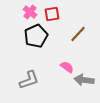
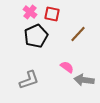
red square: rotated 21 degrees clockwise
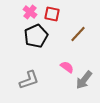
gray arrow: rotated 60 degrees counterclockwise
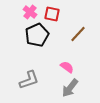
black pentagon: moved 1 px right, 1 px up
gray arrow: moved 14 px left, 8 px down
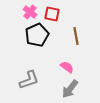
brown line: moved 2 px left, 2 px down; rotated 54 degrees counterclockwise
gray arrow: moved 1 px down
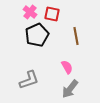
pink semicircle: rotated 24 degrees clockwise
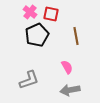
red square: moved 1 px left
gray arrow: moved 1 px down; rotated 42 degrees clockwise
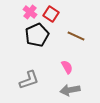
red square: rotated 21 degrees clockwise
brown line: rotated 54 degrees counterclockwise
